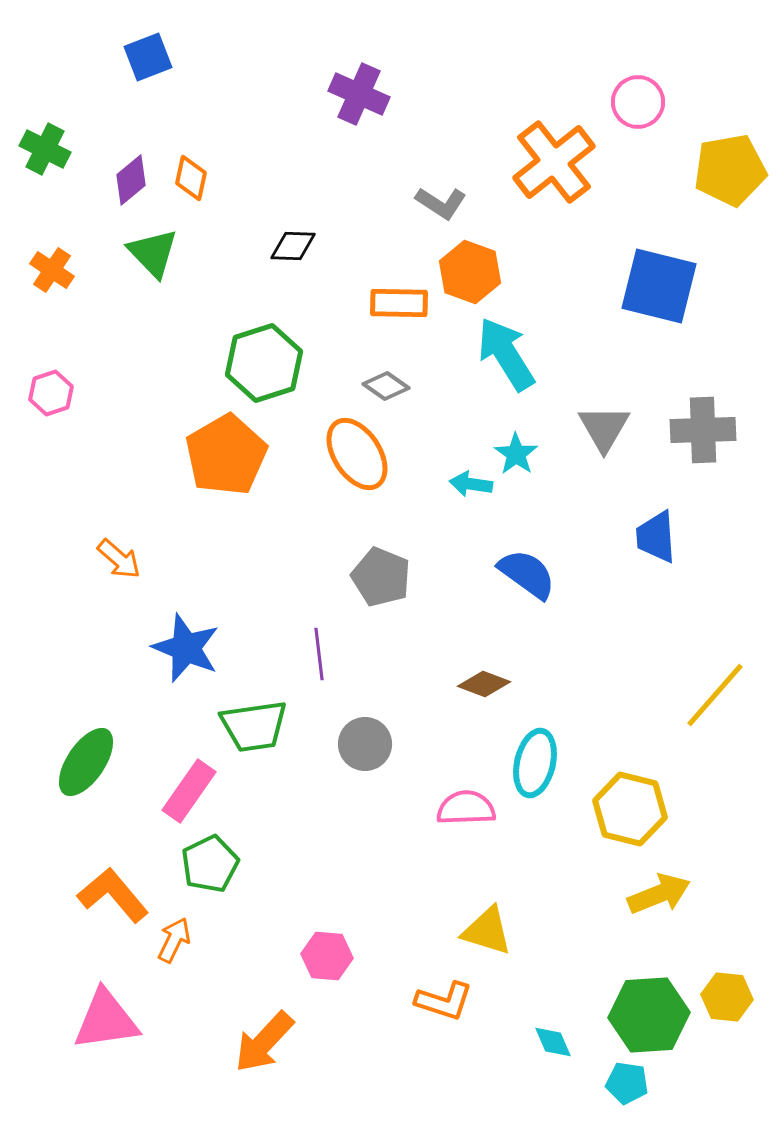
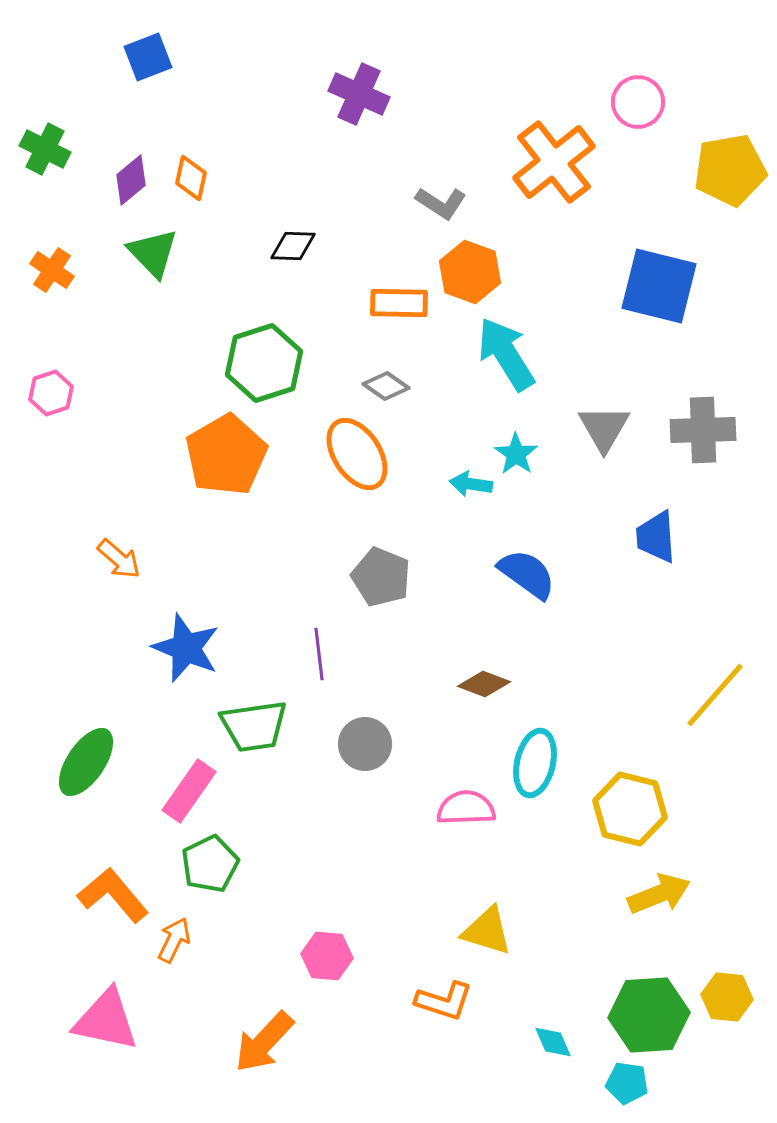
pink triangle at (106, 1020): rotated 20 degrees clockwise
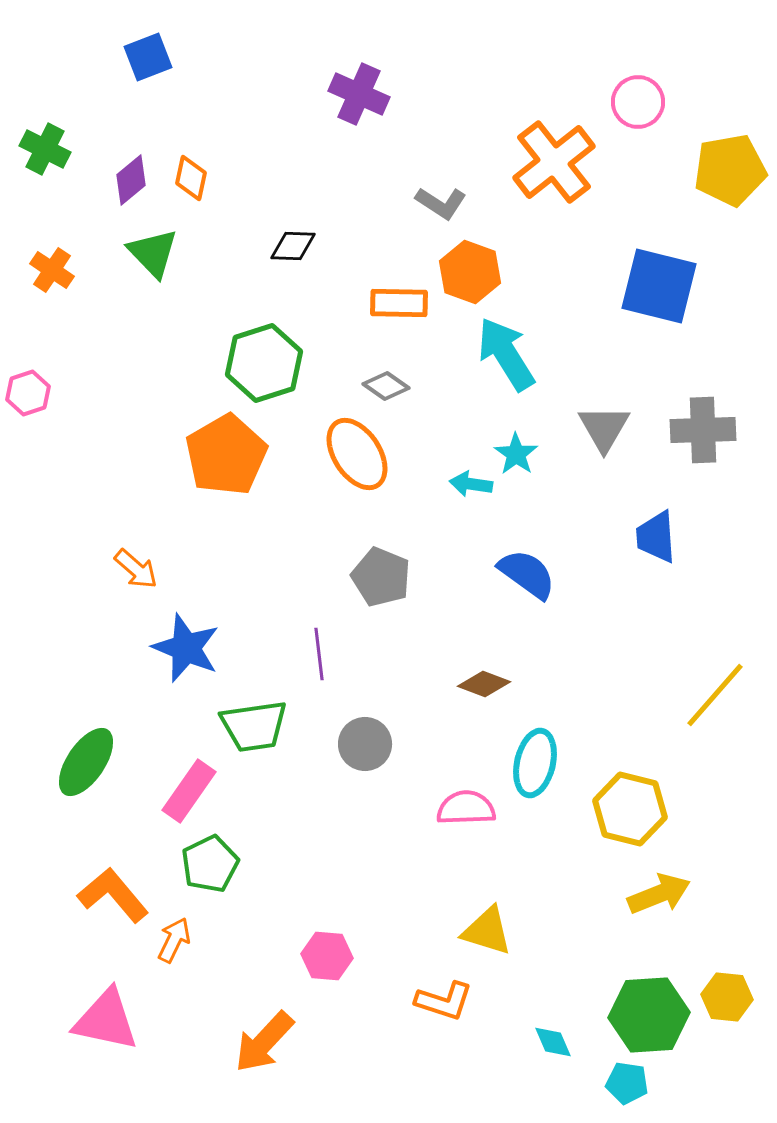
pink hexagon at (51, 393): moved 23 px left
orange arrow at (119, 559): moved 17 px right, 10 px down
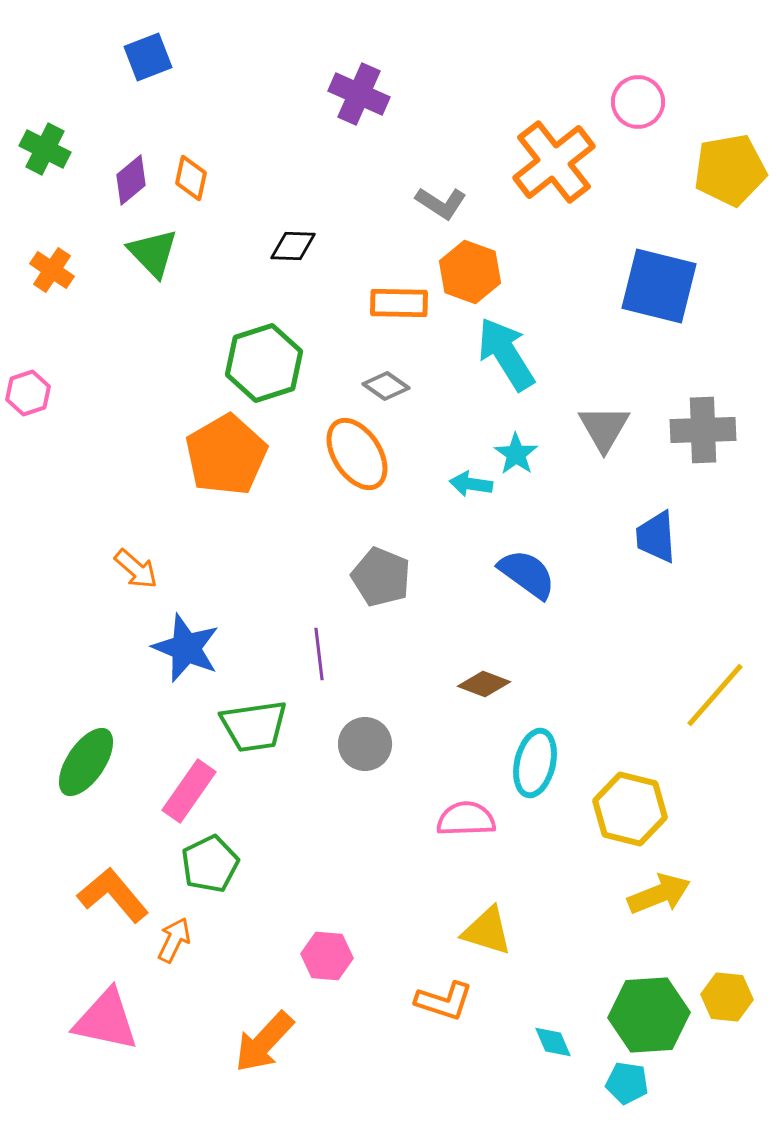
pink semicircle at (466, 808): moved 11 px down
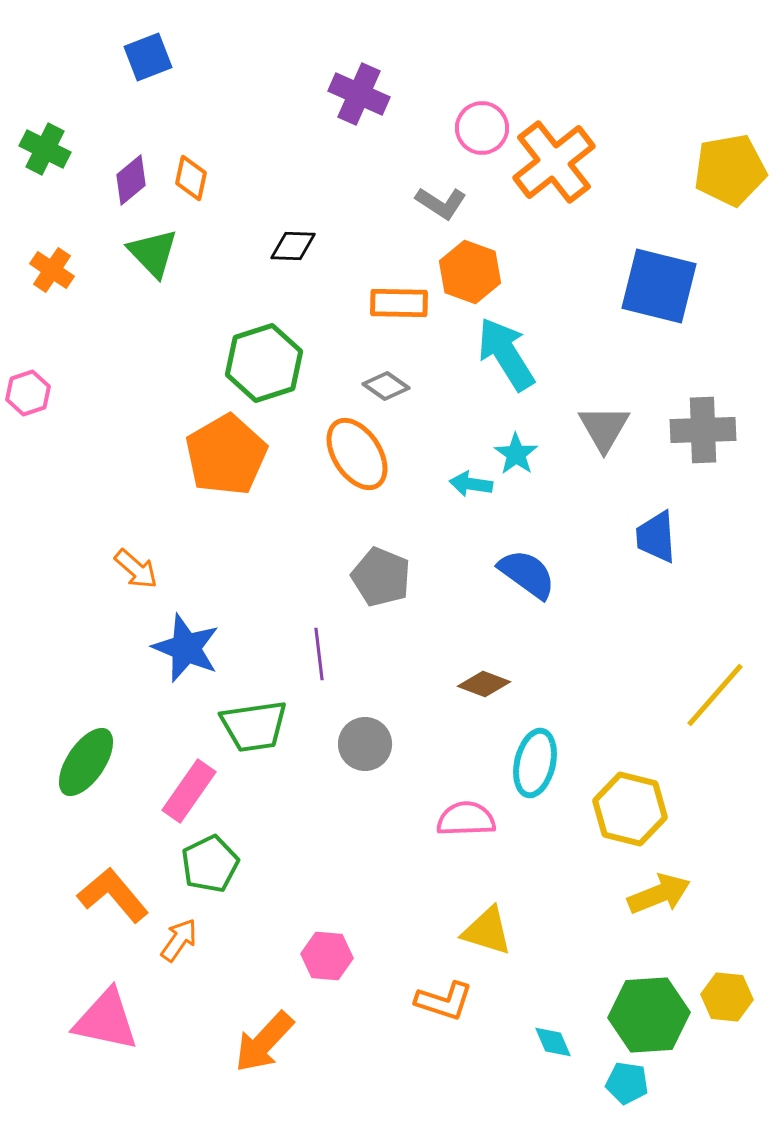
pink circle at (638, 102): moved 156 px left, 26 px down
orange arrow at (174, 940): moved 5 px right; rotated 9 degrees clockwise
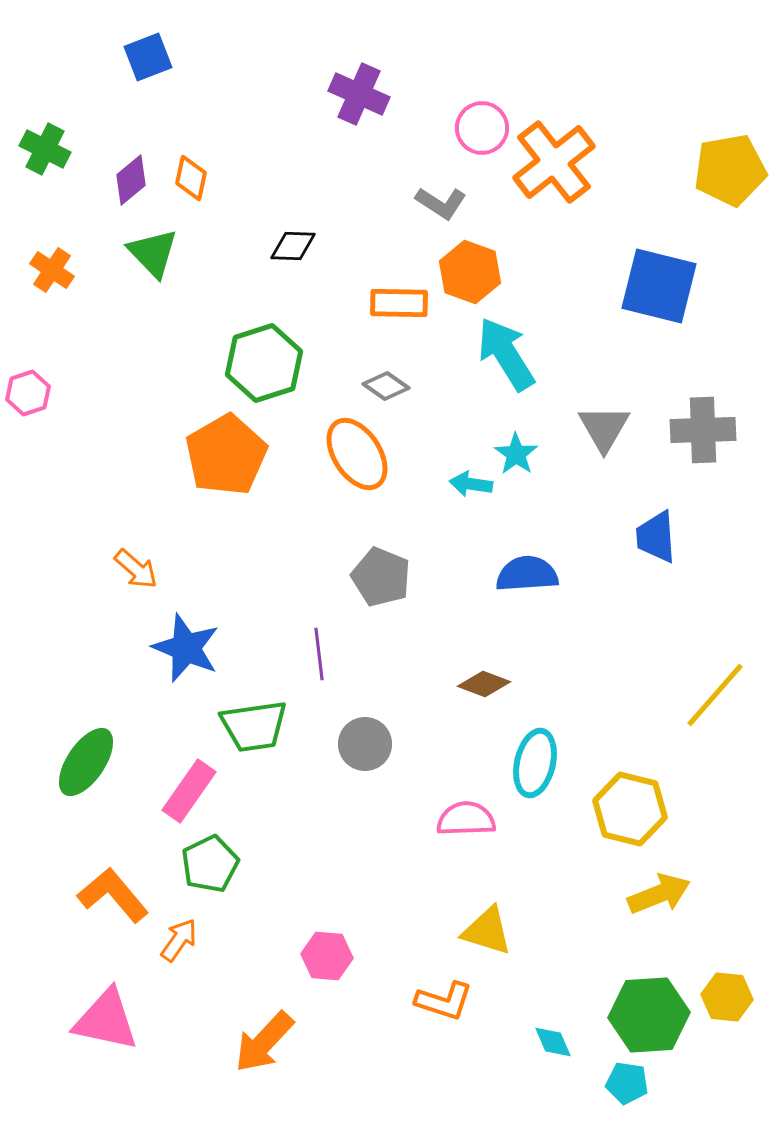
blue semicircle at (527, 574): rotated 40 degrees counterclockwise
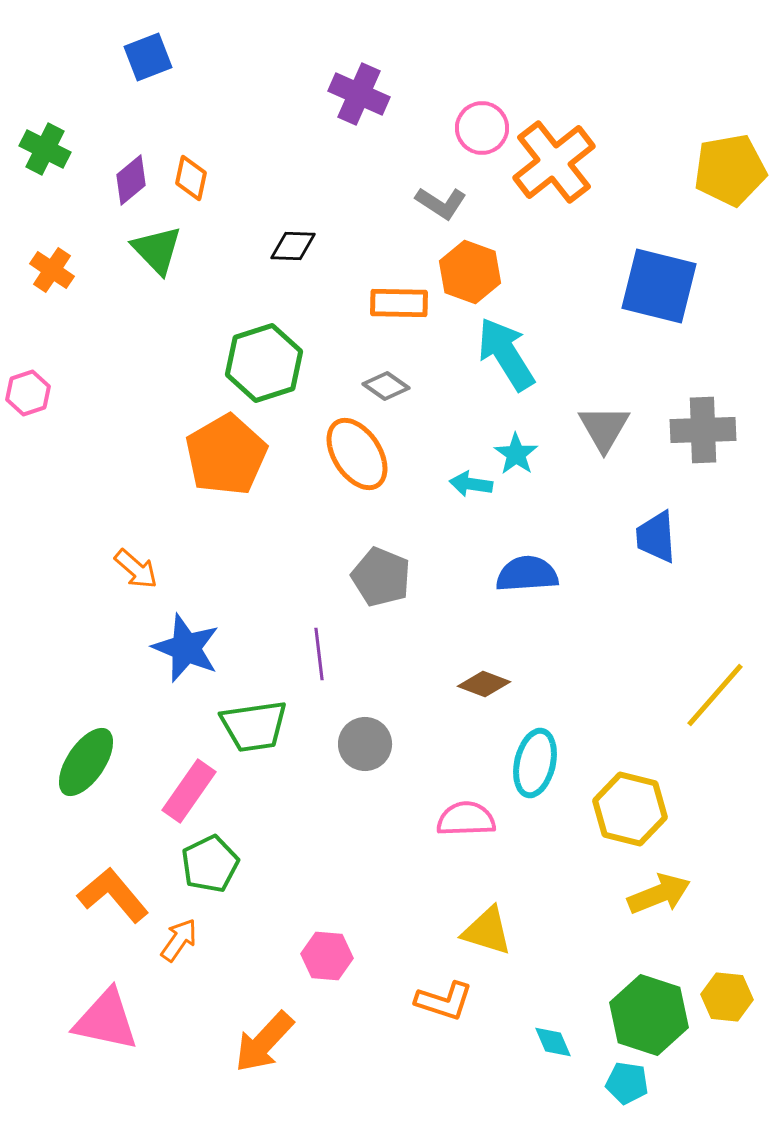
green triangle at (153, 253): moved 4 px right, 3 px up
green hexagon at (649, 1015): rotated 22 degrees clockwise
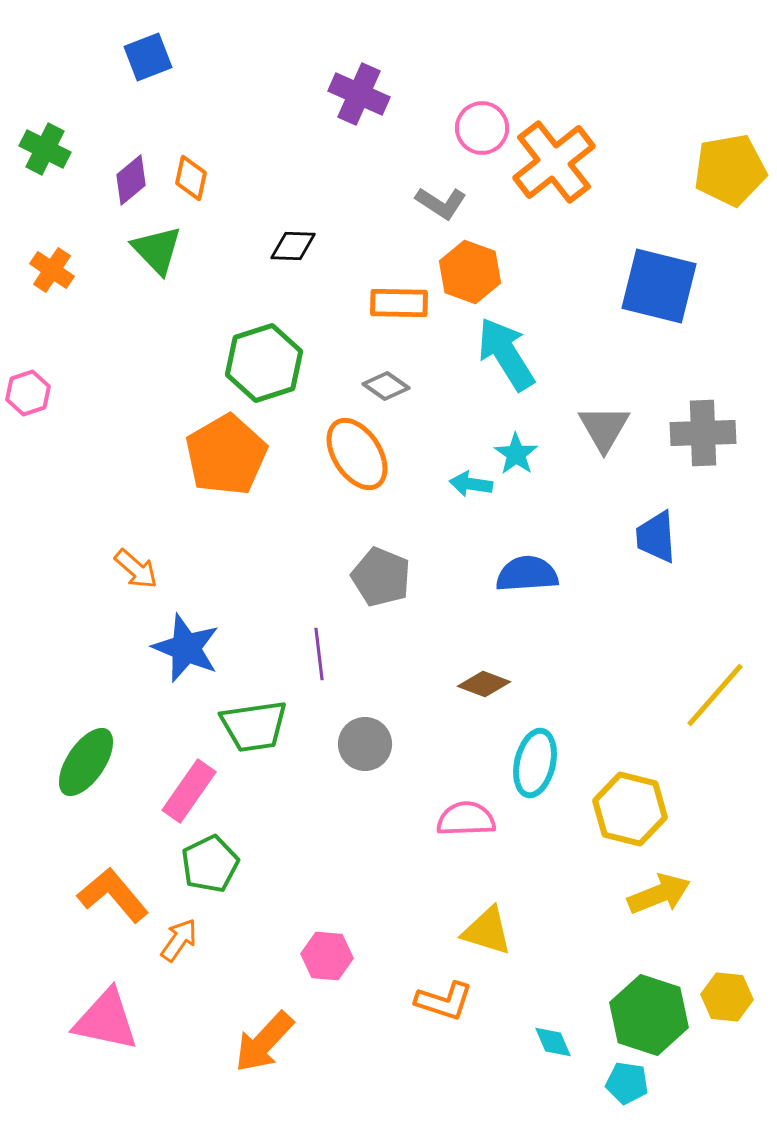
gray cross at (703, 430): moved 3 px down
